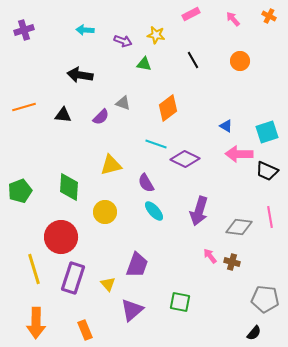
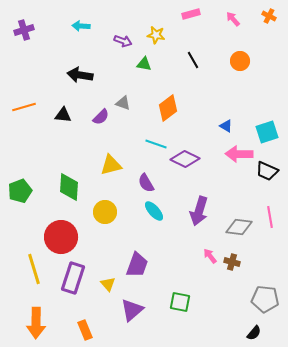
pink rectangle at (191, 14): rotated 12 degrees clockwise
cyan arrow at (85, 30): moved 4 px left, 4 px up
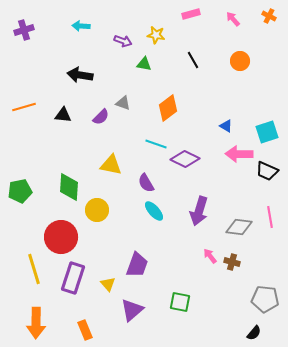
yellow triangle at (111, 165): rotated 25 degrees clockwise
green pentagon at (20, 191): rotated 10 degrees clockwise
yellow circle at (105, 212): moved 8 px left, 2 px up
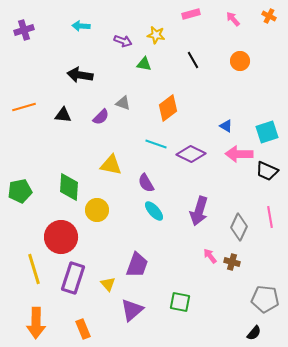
purple diamond at (185, 159): moved 6 px right, 5 px up
gray diamond at (239, 227): rotated 72 degrees counterclockwise
orange rectangle at (85, 330): moved 2 px left, 1 px up
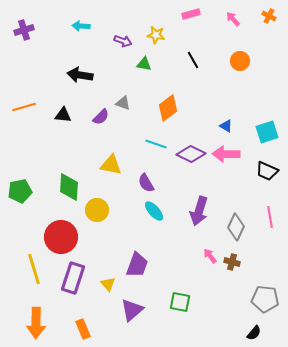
pink arrow at (239, 154): moved 13 px left
gray diamond at (239, 227): moved 3 px left
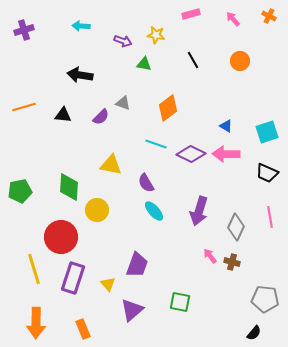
black trapezoid at (267, 171): moved 2 px down
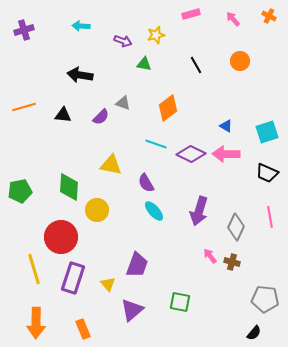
yellow star at (156, 35): rotated 24 degrees counterclockwise
black line at (193, 60): moved 3 px right, 5 px down
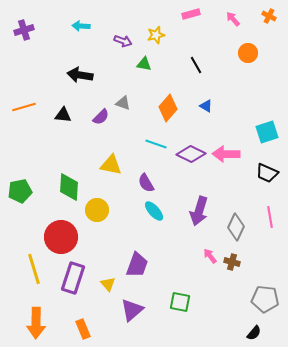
orange circle at (240, 61): moved 8 px right, 8 px up
orange diamond at (168, 108): rotated 12 degrees counterclockwise
blue triangle at (226, 126): moved 20 px left, 20 px up
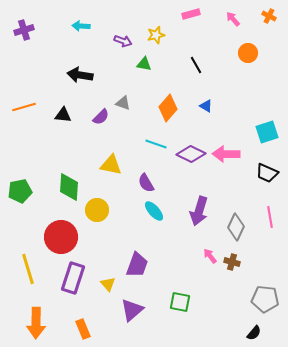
yellow line at (34, 269): moved 6 px left
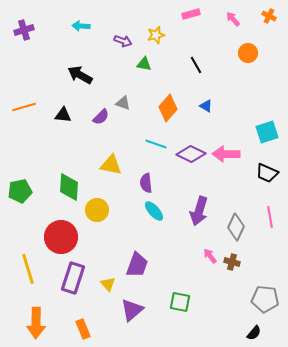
black arrow at (80, 75): rotated 20 degrees clockwise
purple semicircle at (146, 183): rotated 24 degrees clockwise
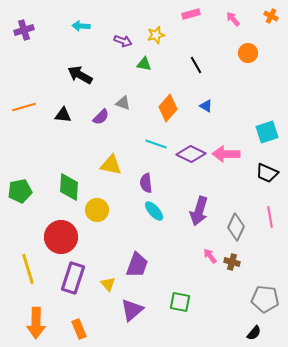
orange cross at (269, 16): moved 2 px right
orange rectangle at (83, 329): moved 4 px left
